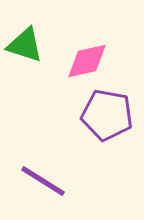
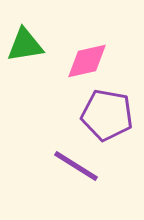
green triangle: rotated 27 degrees counterclockwise
purple line: moved 33 px right, 15 px up
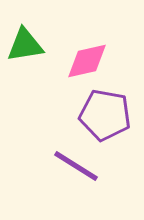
purple pentagon: moved 2 px left
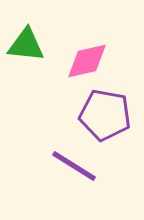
green triangle: moved 1 px right; rotated 15 degrees clockwise
purple line: moved 2 px left
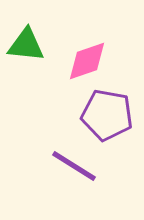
pink diamond: rotated 6 degrees counterclockwise
purple pentagon: moved 2 px right
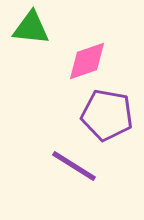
green triangle: moved 5 px right, 17 px up
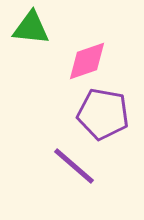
purple pentagon: moved 4 px left, 1 px up
purple line: rotated 9 degrees clockwise
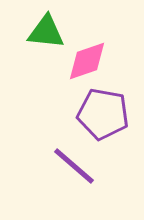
green triangle: moved 15 px right, 4 px down
